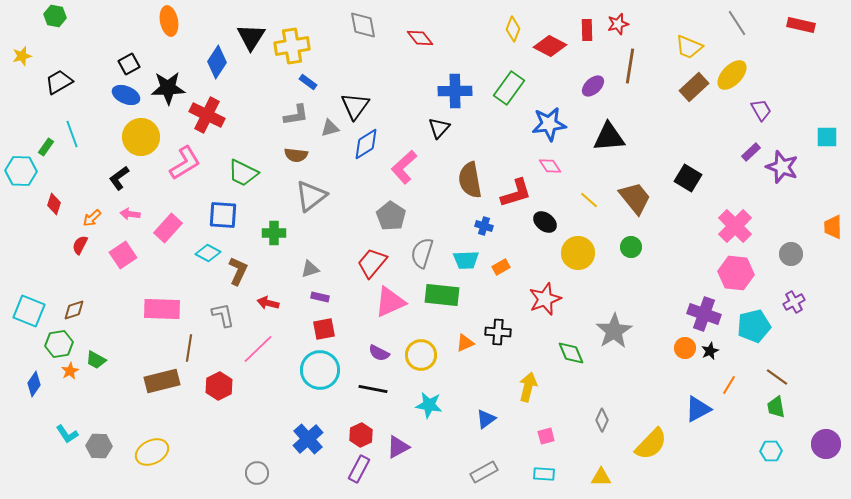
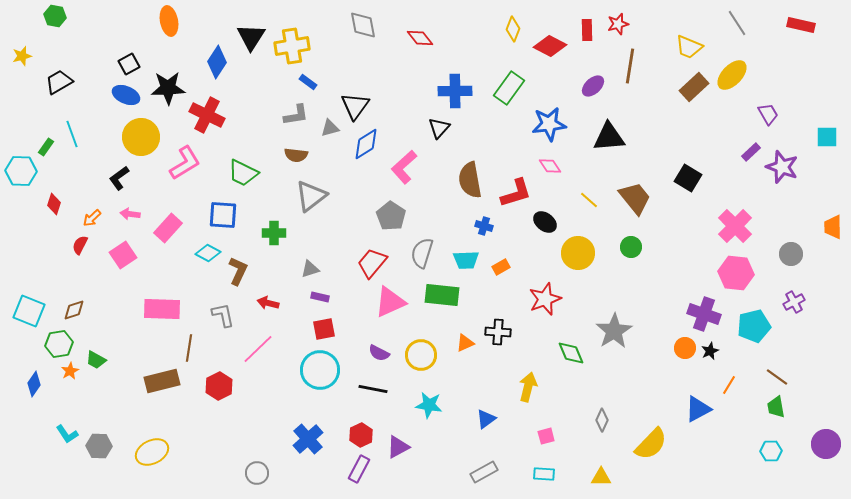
purple trapezoid at (761, 110): moved 7 px right, 4 px down
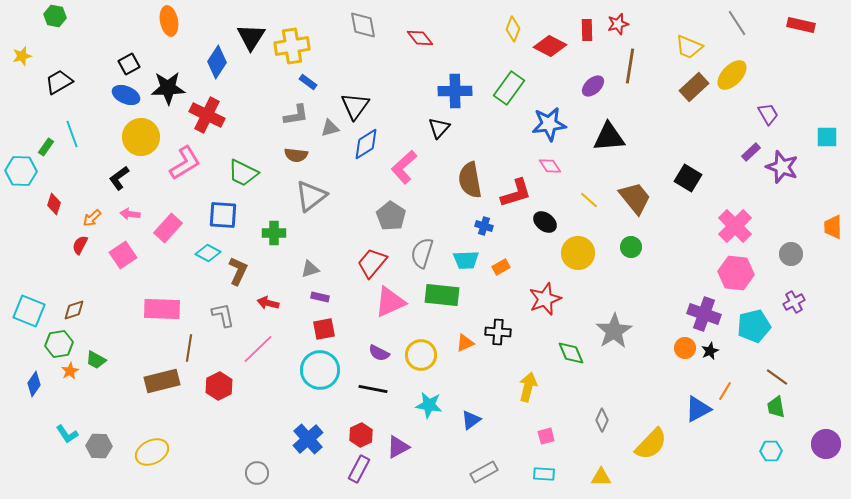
orange line at (729, 385): moved 4 px left, 6 px down
blue triangle at (486, 419): moved 15 px left, 1 px down
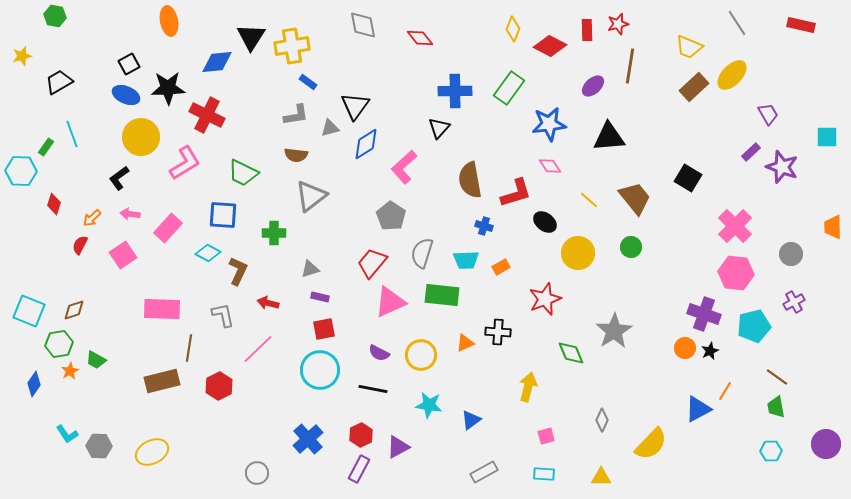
blue diamond at (217, 62): rotated 52 degrees clockwise
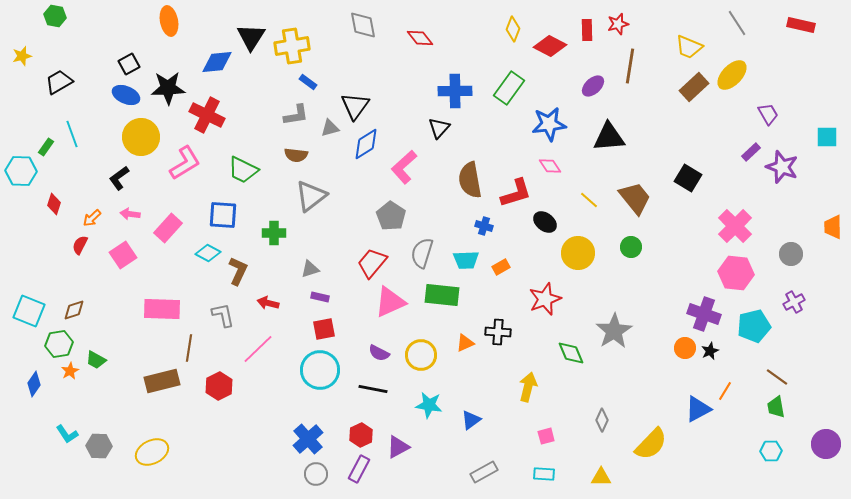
green trapezoid at (243, 173): moved 3 px up
gray circle at (257, 473): moved 59 px right, 1 px down
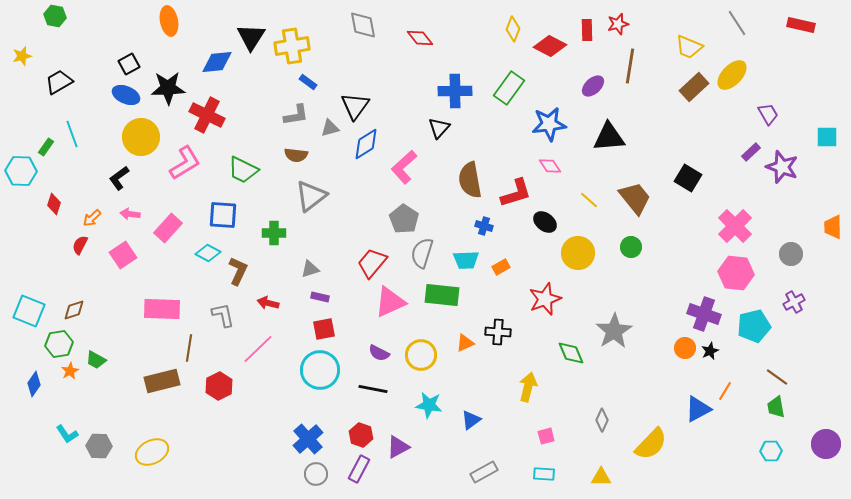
gray pentagon at (391, 216): moved 13 px right, 3 px down
red hexagon at (361, 435): rotated 15 degrees counterclockwise
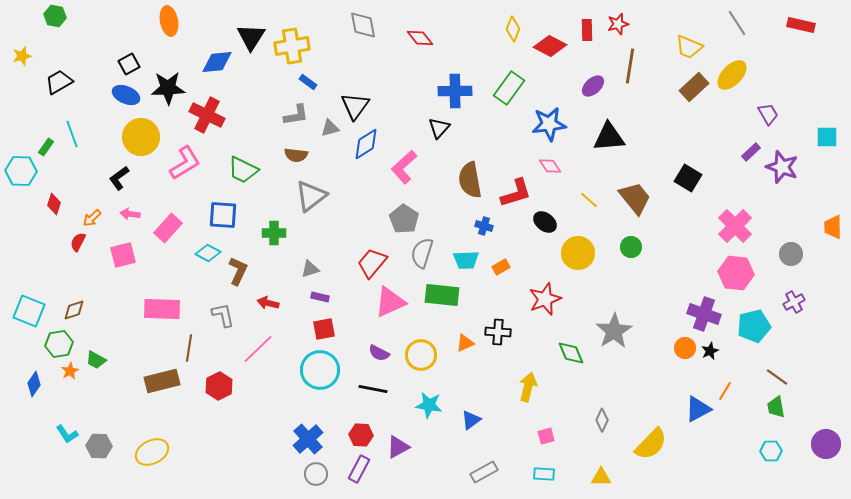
red semicircle at (80, 245): moved 2 px left, 3 px up
pink square at (123, 255): rotated 20 degrees clockwise
red hexagon at (361, 435): rotated 15 degrees counterclockwise
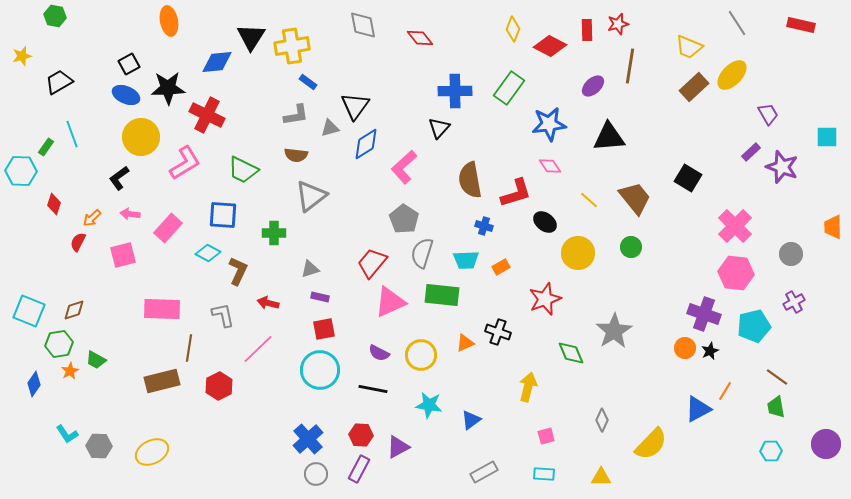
black cross at (498, 332): rotated 15 degrees clockwise
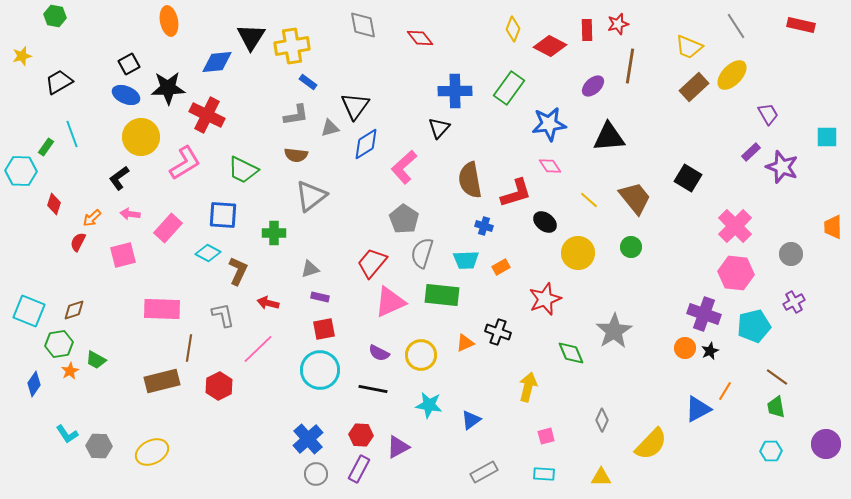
gray line at (737, 23): moved 1 px left, 3 px down
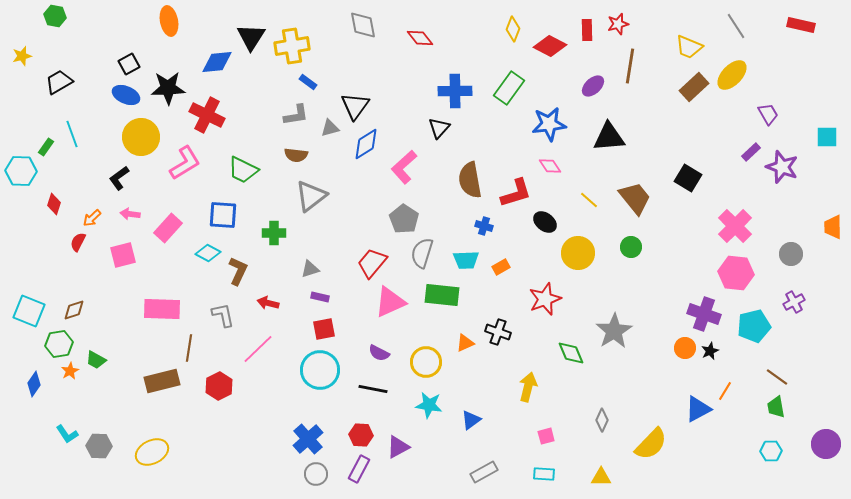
yellow circle at (421, 355): moved 5 px right, 7 px down
